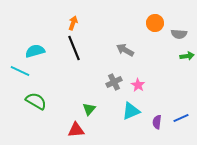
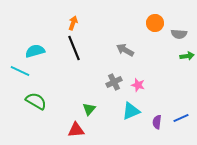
pink star: rotated 16 degrees counterclockwise
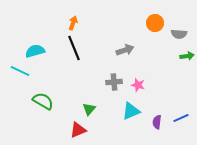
gray arrow: rotated 132 degrees clockwise
gray cross: rotated 21 degrees clockwise
green semicircle: moved 7 px right
red triangle: moved 2 px right; rotated 18 degrees counterclockwise
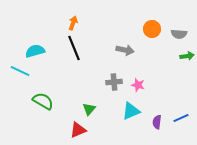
orange circle: moved 3 px left, 6 px down
gray arrow: rotated 30 degrees clockwise
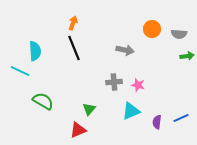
cyan semicircle: rotated 102 degrees clockwise
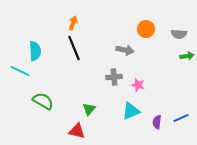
orange circle: moved 6 px left
gray cross: moved 5 px up
red triangle: moved 1 px left, 1 px down; rotated 36 degrees clockwise
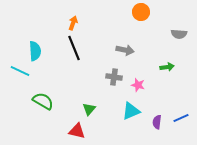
orange circle: moved 5 px left, 17 px up
green arrow: moved 20 px left, 11 px down
gray cross: rotated 14 degrees clockwise
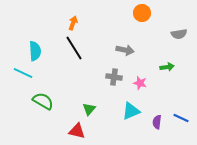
orange circle: moved 1 px right, 1 px down
gray semicircle: rotated 14 degrees counterclockwise
black line: rotated 10 degrees counterclockwise
cyan line: moved 3 px right, 2 px down
pink star: moved 2 px right, 2 px up
blue line: rotated 49 degrees clockwise
